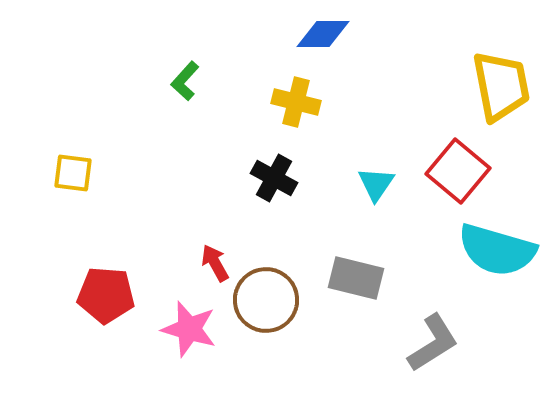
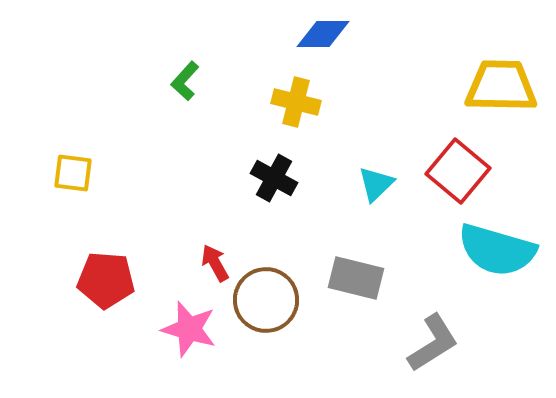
yellow trapezoid: rotated 78 degrees counterclockwise
cyan triangle: rotated 12 degrees clockwise
red pentagon: moved 15 px up
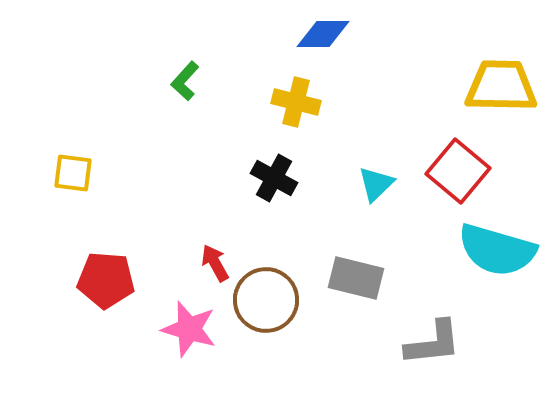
gray L-shape: rotated 26 degrees clockwise
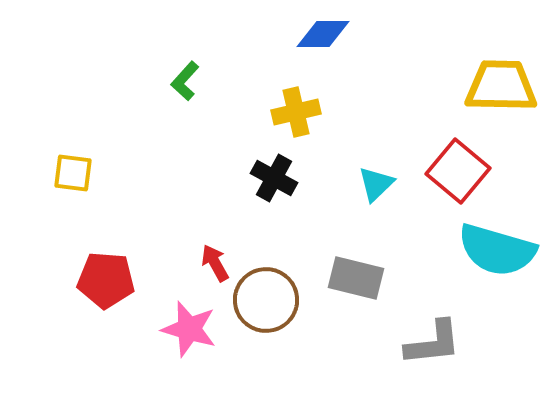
yellow cross: moved 10 px down; rotated 27 degrees counterclockwise
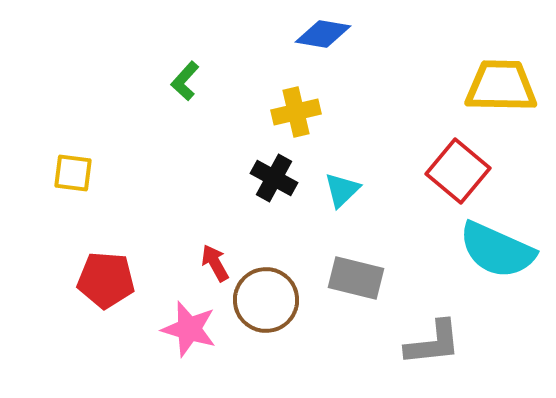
blue diamond: rotated 10 degrees clockwise
cyan triangle: moved 34 px left, 6 px down
cyan semicircle: rotated 8 degrees clockwise
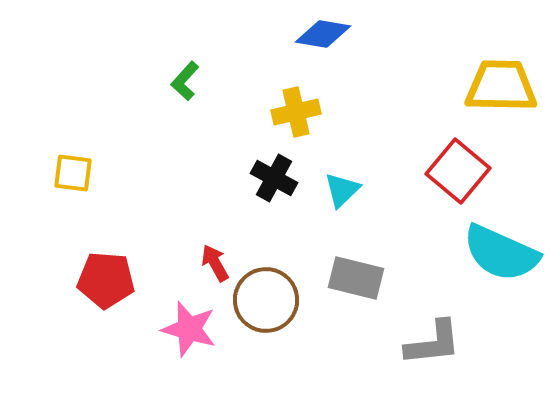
cyan semicircle: moved 4 px right, 3 px down
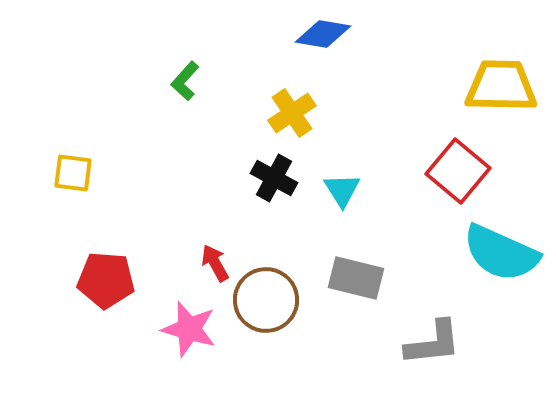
yellow cross: moved 4 px left, 1 px down; rotated 21 degrees counterclockwise
cyan triangle: rotated 18 degrees counterclockwise
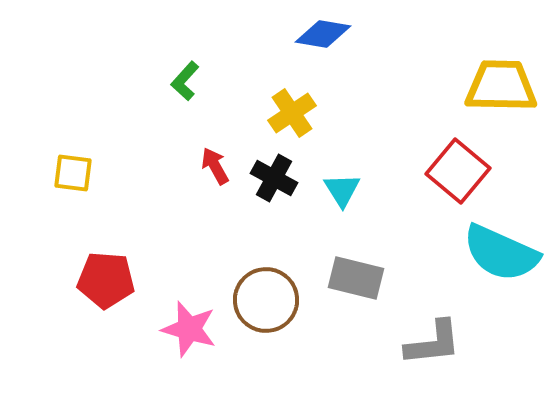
red arrow: moved 97 px up
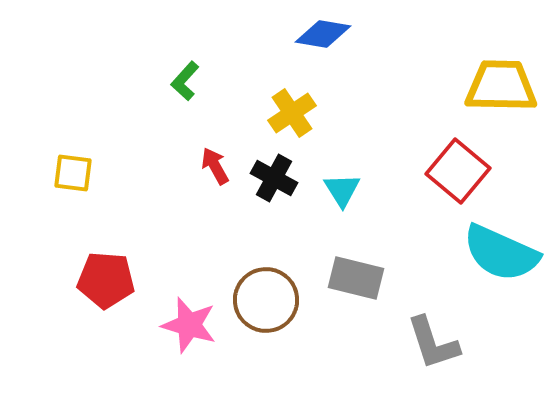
pink star: moved 4 px up
gray L-shape: rotated 78 degrees clockwise
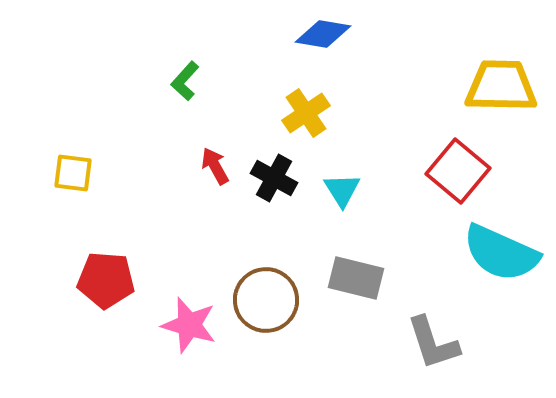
yellow cross: moved 14 px right
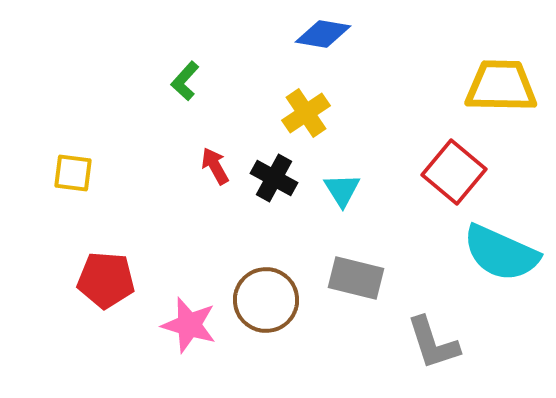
red square: moved 4 px left, 1 px down
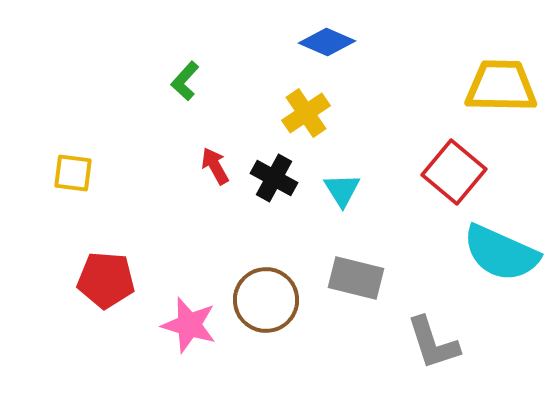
blue diamond: moved 4 px right, 8 px down; rotated 14 degrees clockwise
